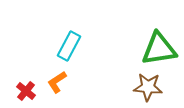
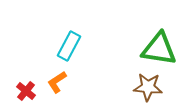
green triangle: rotated 18 degrees clockwise
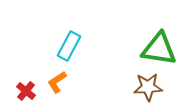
brown star: rotated 8 degrees counterclockwise
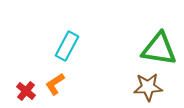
cyan rectangle: moved 2 px left
orange L-shape: moved 2 px left, 2 px down
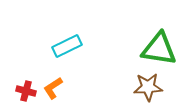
cyan rectangle: rotated 36 degrees clockwise
orange L-shape: moved 2 px left, 4 px down
red cross: rotated 24 degrees counterclockwise
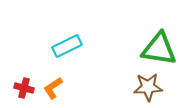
red cross: moved 2 px left, 3 px up
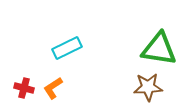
cyan rectangle: moved 2 px down
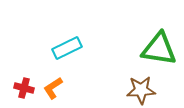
brown star: moved 7 px left, 3 px down
